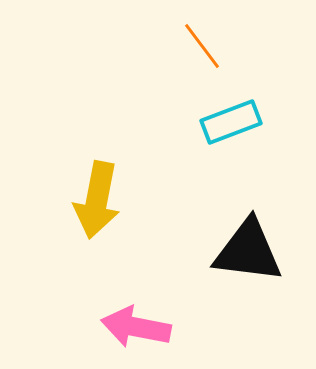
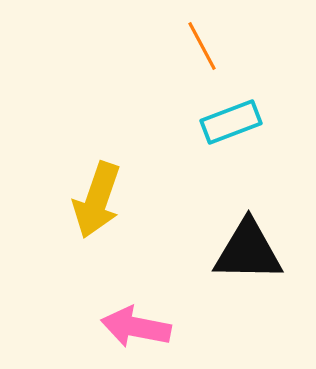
orange line: rotated 9 degrees clockwise
yellow arrow: rotated 8 degrees clockwise
black triangle: rotated 6 degrees counterclockwise
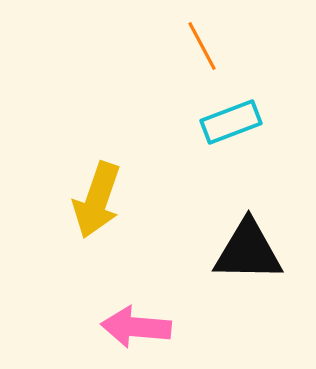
pink arrow: rotated 6 degrees counterclockwise
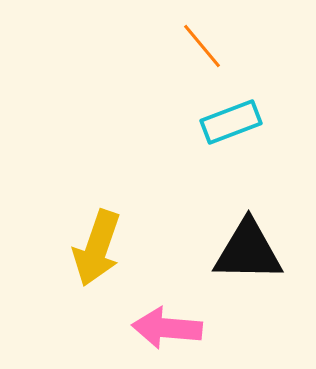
orange line: rotated 12 degrees counterclockwise
yellow arrow: moved 48 px down
pink arrow: moved 31 px right, 1 px down
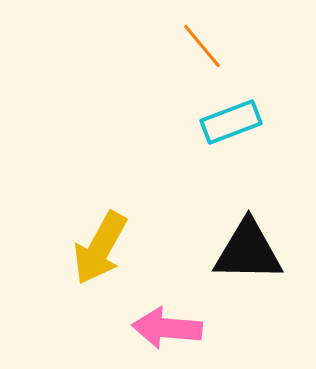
yellow arrow: moved 3 px right; rotated 10 degrees clockwise
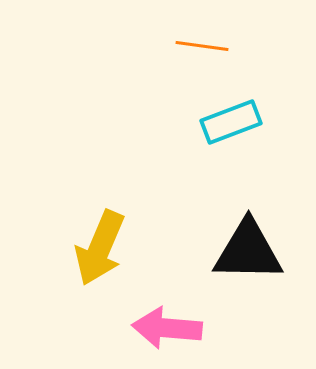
orange line: rotated 42 degrees counterclockwise
yellow arrow: rotated 6 degrees counterclockwise
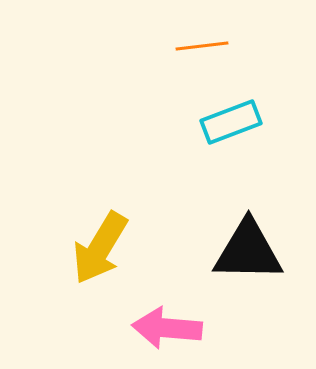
orange line: rotated 15 degrees counterclockwise
yellow arrow: rotated 8 degrees clockwise
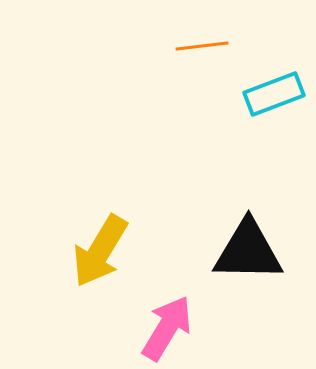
cyan rectangle: moved 43 px right, 28 px up
yellow arrow: moved 3 px down
pink arrow: rotated 116 degrees clockwise
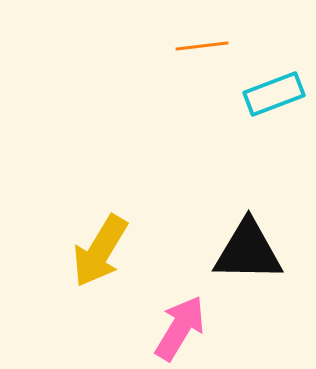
pink arrow: moved 13 px right
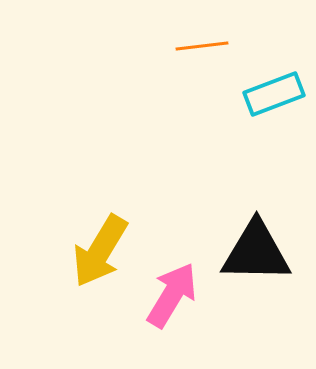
black triangle: moved 8 px right, 1 px down
pink arrow: moved 8 px left, 33 px up
